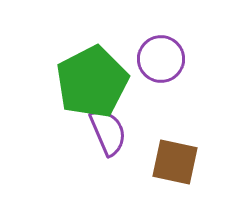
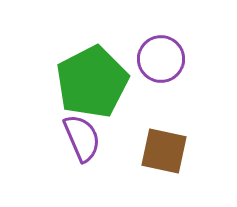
purple semicircle: moved 26 px left, 6 px down
brown square: moved 11 px left, 11 px up
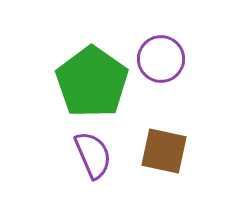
green pentagon: rotated 10 degrees counterclockwise
purple semicircle: moved 11 px right, 17 px down
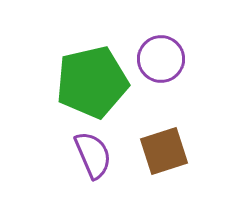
green pentagon: rotated 24 degrees clockwise
brown square: rotated 30 degrees counterclockwise
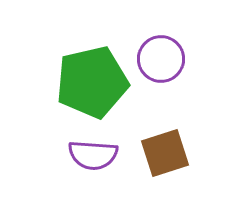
brown square: moved 1 px right, 2 px down
purple semicircle: rotated 117 degrees clockwise
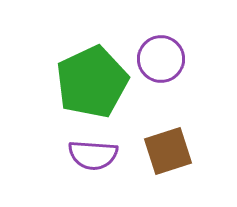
green pentagon: rotated 12 degrees counterclockwise
brown square: moved 3 px right, 2 px up
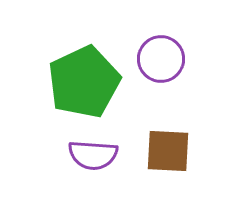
green pentagon: moved 8 px left
brown square: rotated 21 degrees clockwise
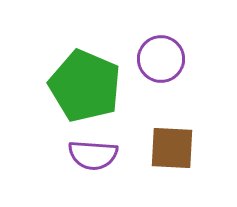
green pentagon: moved 1 px right, 4 px down; rotated 24 degrees counterclockwise
brown square: moved 4 px right, 3 px up
